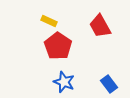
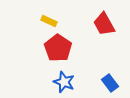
red trapezoid: moved 4 px right, 2 px up
red pentagon: moved 2 px down
blue rectangle: moved 1 px right, 1 px up
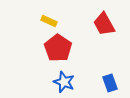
blue rectangle: rotated 18 degrees clockwise
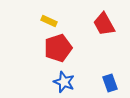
red pentagon: rotated 20 degrees clockwise
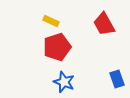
yellow rectangle: moved 2 px right
red pentagon: moved 1 px left, 1 px up
blue rectangle: moved 7 px right, 4 px up
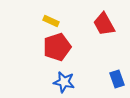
blue star: rotated 10 degrees counterclockwise
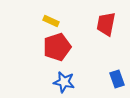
red trapezoid: moved 2 px right; rotated 40 degrees clockwise
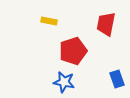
yellow rectangle: moved 2 px left; rotated 14 degrees counterclockwise
red pentagon: moved 16 px right, 4 px down
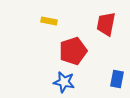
blue rectangle: rotated 30 degrees clockwise
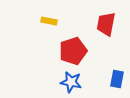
blue star: moved 7 px right
